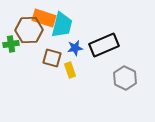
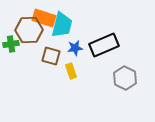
brown square: moved 1 px left, 2 px up
yellow rectangle: moved 1 px right, 1 px down
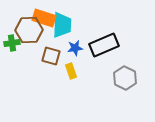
cyan trapezoid: rotated 12 degrees counterclockwise
green cross: moved 1 px right, 1 px up
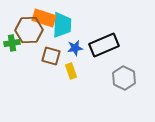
gray hexagon: moved 1 px left
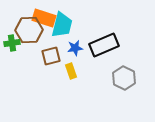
cyan trapezoid: rotated 12 degrees clockwise
brown square: rotated 30 degrees counterclockwise
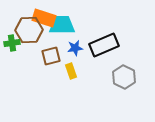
cyan trapezoid: rotated 104 degrees counterclockwise
gray hexagon: moved 1 px up
